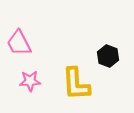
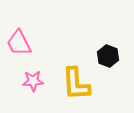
pink star: moved 3 px right
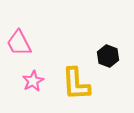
pink star: rotated 25 degrees counterclockwise
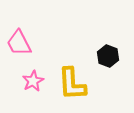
yellow L-shape: moved 4 px left
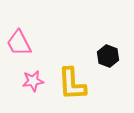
pink star: rotated 20 degrees clockwise
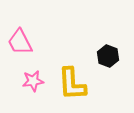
pink trapezoid: moved 1 px right, 1 px up
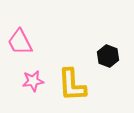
yellow L-shape: moved 1 px down
